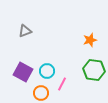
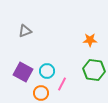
orange star: rotated 16 degrees clockwise
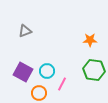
orange circle: moved 2 px left
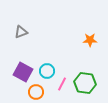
gray triangle: moved 4 px left, 1 px down
green hexagon: moved 9 px left, 13 px down
orange circle: moved 3 px left, 1 px up
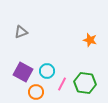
orange star: rotated 16 degrees clockwise
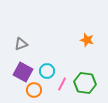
gray triangle: moved 12 px down
orange star: moved 3 px left
orange circle: moved 2 px left, 2 px up
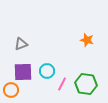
purple square: rotated 30 degrees counterclockwise
green hexagon: moved 1 px right, 1 px down
orange circle: moved 23 px left
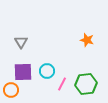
gray triangle: moved 2 px up; rotated 40 degrees counterclockwise
green hexagon: rotated 15 degrees counterclockwise
